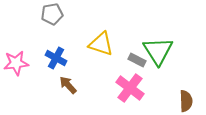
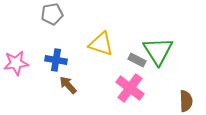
blue cross: moved 2 px down; rotated 20 degrees counterclockwise
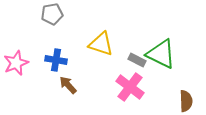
green triangle: moved 3 px right, 3 px down; rotated 32 degrees counterclockwise
pink star: rotated 15 degrees counterclockwise
pink cross: moved 1 px up
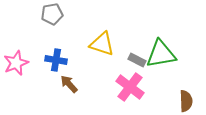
yellow triangle: moved 1 px right
green triangle: rotated 36 degrees counterclockwise
brown arrow: moved 1 px right, 1 px up
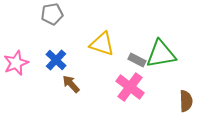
blue cross: rotated 35 degrees clockwise
brown arrow: moved 2 px right
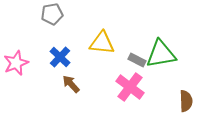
yellow triangle: moved 1 px up; rotated 12 degrees counterclockwise
blue cross: moved 4 px right, 3 px up
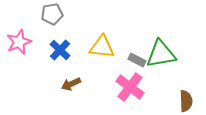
yellow triangle: moved 4 px down
blue cross: moved 7 px up
pink star: moved 3 px right, 21 px up
brown arrow: rotated 72 degrees counterclockwise
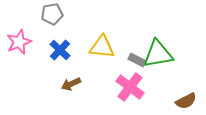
green triangle: moved 3 px left
brown semicircle: rotated 65 degrees clockwise
